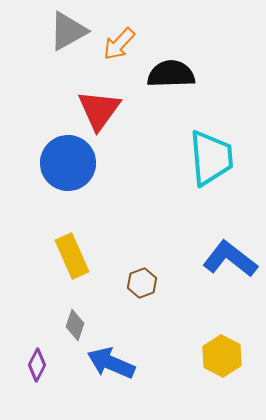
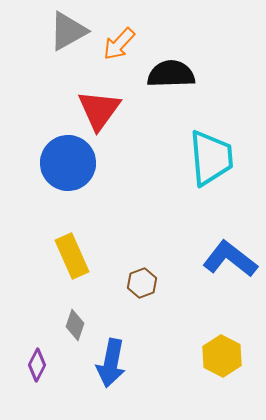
blue arrow: rotated 102 degrees counterclockwise
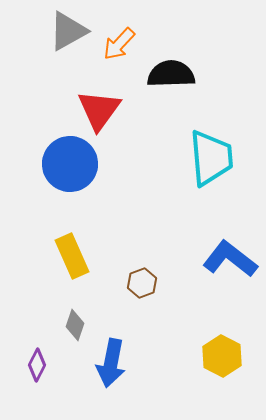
blue circle: moved 2 px right, 1 px down
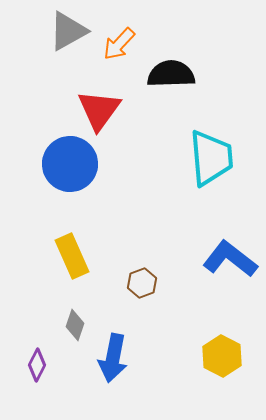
blue arrow: moved 2 px right, 5 px up
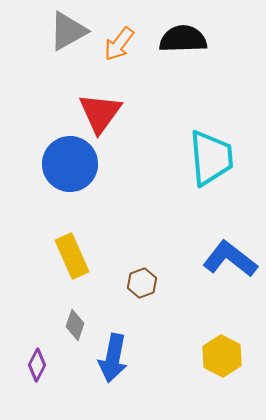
orange arrow: rotated 6 degrees counterclockwise
black semicircle: moved 12 px right, 35 px up
red triangle: moved 1 px right, 3 px down
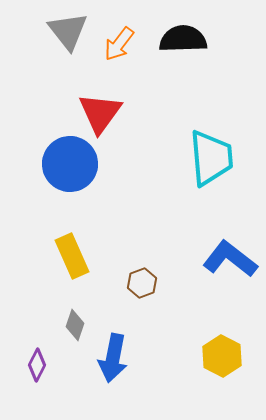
gray triangle: rotated 39 degrees counterclockwise
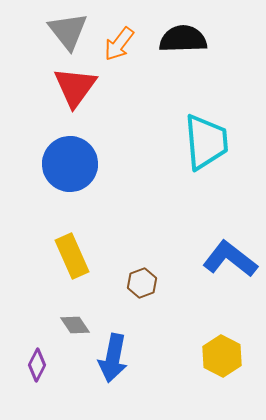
red triangle: moved 25 px left, 26 px up
cyan trapezoid: moved 5 px left, 16 px up
gray diamond: rotated 52 degrees counterclockwise
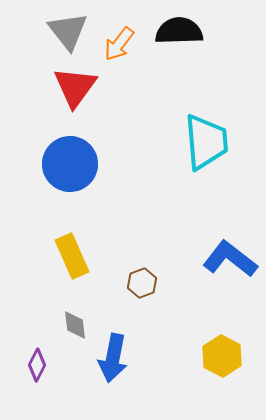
black semicircle: moved 4 px left, 8 px up
gray diamond: rotated 28 degrees clockwise
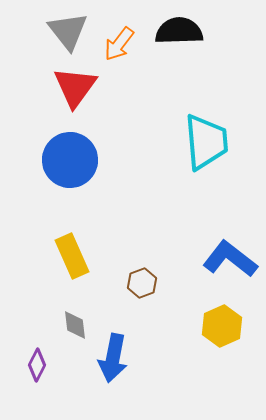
blue circle: moved 4 px up
yellow hexagon: moved 30 px up; rotated 9 degrees clockwise
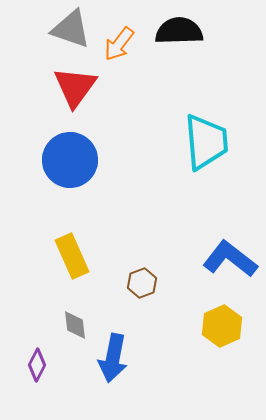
gray triangle: moved 3 px right, 2 px up; rotated 33 degrees counterclockwise
